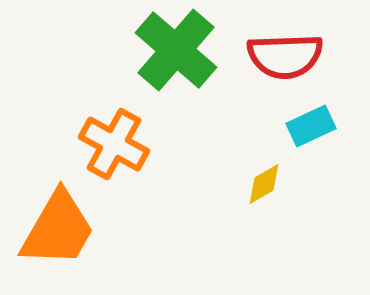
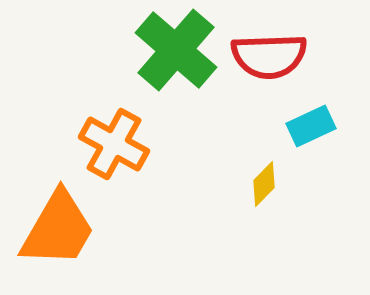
red semicircle: moved 16 px left
yellow diamond: rotated 15 degrees counterclockwise
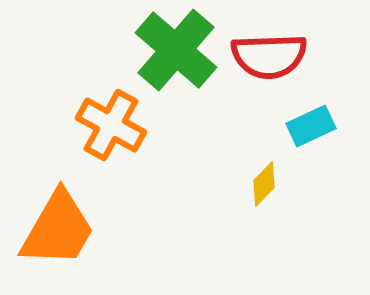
orange cross: moved 3 px left, 19 px up
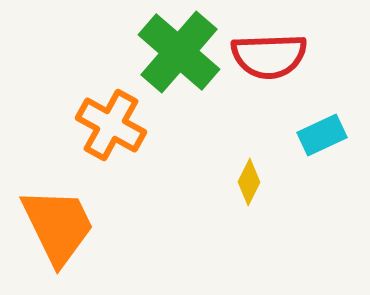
green cross: moved 3 px right, 2 px down
cyan rectangle: moved 11 px right, 9 px down
yellow diamond: moved 15 px left, 2 px up; rotated 18 degrees counterclockwise
orange trapezoid: moved 3 px up; rotated 56 degrees counterclockwise
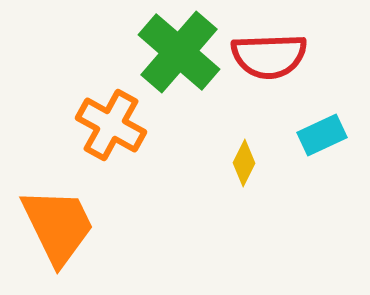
yellow diamond: moved 5 px left, 19 px up
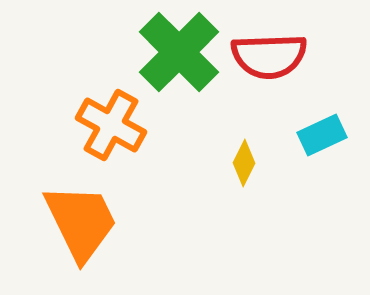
green cross: rotated 4 degrees clockwise
orange trapezoid: moved 23 px right, 4 px up
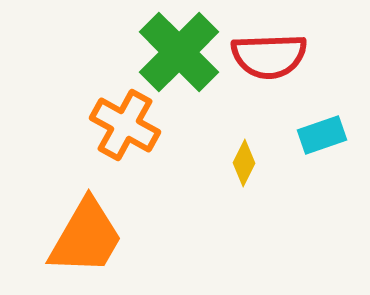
orange cross: moved 14 px right
cyan rectangle: rotated 6 degrees clockwise
orange trapezoid: moved 5 px right, 15 px down; rotated 56 degrees clockwise
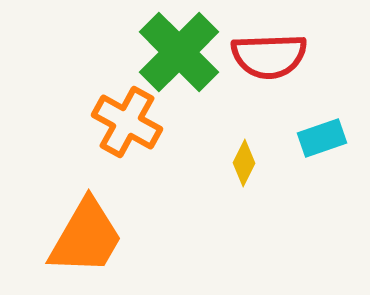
orange cross: moved 2 px right, 3 px up
cyan rectangle: moved 3 px down
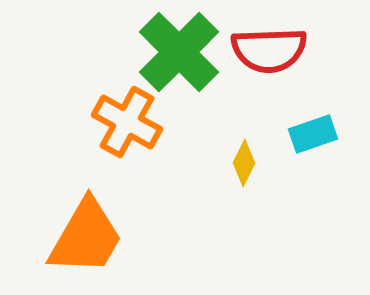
red semicircle: moved 6 px up
cyan rectangle: moved 9 px left, 4 px up
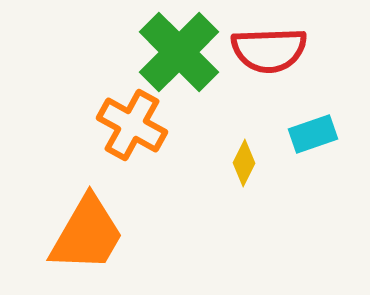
orange cross: moved 5 px right, 3 px down
orange trapezoid: moved 1 px right, 3 px up
